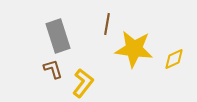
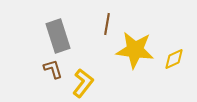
yellow star: moved 1 px right, 1 px down
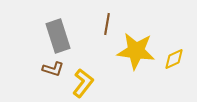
yellow star: moved 1 px right, 1 px down
brown L-shape: rotated 125 degrees clockwise
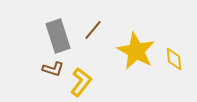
brown line: moved 14 px left, 6 px down; rotated 30 degrees clockwise
yellow star: rotated 21 degrees clockwise
yellow diamond: rotated 70 degrees counterclockwise
yellow L-shape: moved 2 px left, 1 px up
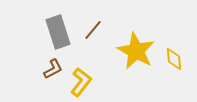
gray rectangle: moved 4 px up
brown L-shape: rotated 45 degrees counterclockwise
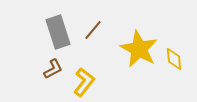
yellow star: moved 3 px right, 2 px up
yellow L-shape: moved 3 px right
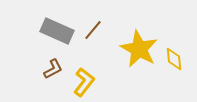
gray rectangle: moved 1 px left, 1 px up; rotated 48 degrees counterclockwise
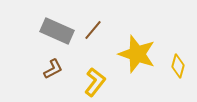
yellow star: moved 2 px left, 5 px down; rotated 9 degrees counterclockwise
yellow diamond: moved 4 px right, 7 px down; rotated 20 degrees clockwise
yellow L-shape: moved 11 px right
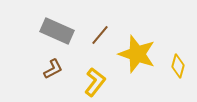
brown line: moved 7 px right, 5 px down
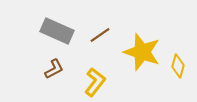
brown line: rotated 15 degrees clockwise
yellow star: moved 5 px right, 2 px up
brown L-shape: moved 1 px right
